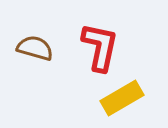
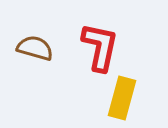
yellow rectangle: rotated 45 degrees counterclockwise
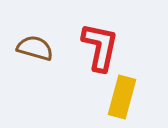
yellow rectangle: moved 1 px up
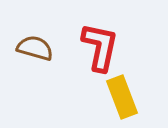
yellow rectangle: rotated 36 degrees counterclockwise
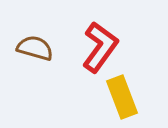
red L-shape: rotated 24 degrees clockwise
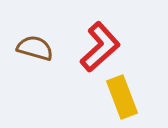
red L-shape: rotated 12 degrees clockwise
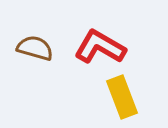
red L-shape: rotated 108 degrees counterclockwise
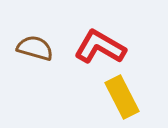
yellow rectangle: rotated 6 degrees counterclockwise
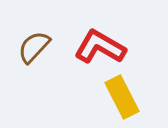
brown semicircle: moved 1 px left, 1 px up; rotated 63 degrees counterclockwise
